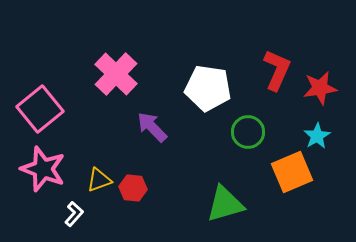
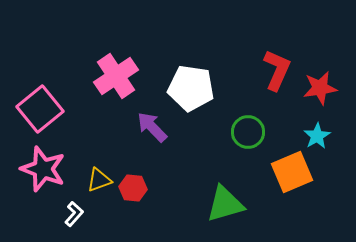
pink cross: moved 2 px down; rotated 12 degrees clockwise
white pentagon: moved 17 px left
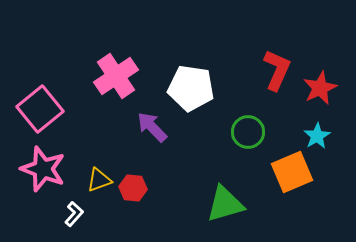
red star: rotated 16 degrees counterclockwise
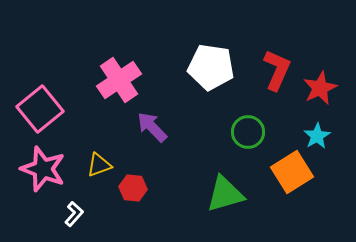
pink cross: moved 3 px right, 4 px down
white pentagon: moved 20 px right, 21 px up
orange square: rotated 9 degrees counterclockwise
yellow triangle: moved 15 px up
green triangle: moved 10 px up
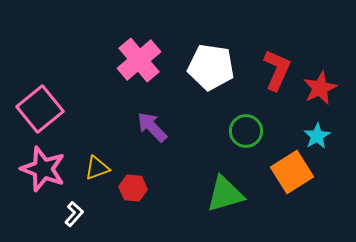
pink cross: moved 20 px right, 20 px up; rotated 6 degrees counterclockwise
green circle: moved 2 px left, 1 px up
yellow triangle: moved 2 px left, 3 px down
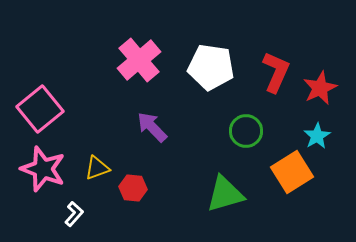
red L-shape: moved 1 px left, 2 px down
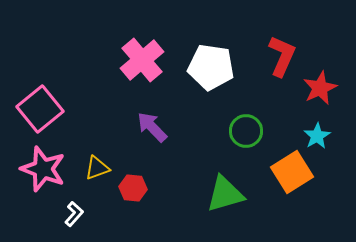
pink cross: moved 3 px right
red L-shape: moved 6 px right, 16 px up
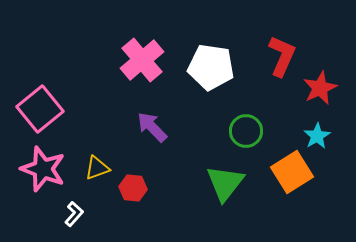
green triangle: moved 11 px up; rotated 36 degrees counterclockwise
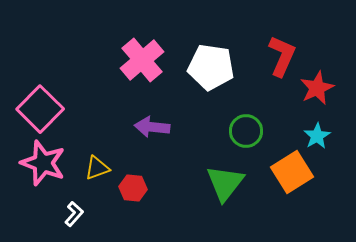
red star: moved 3 px left
pink square: rotated 6 degrees counterclockwise
purple arrow: rotated 40 degrees counterclockwise
pink star: moved 6 px up
